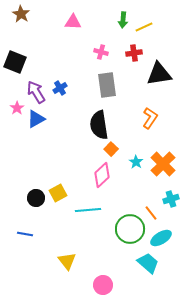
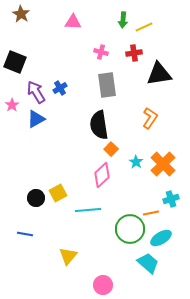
pink star: moved 5 px left, 3 px up
orange line: rotated 63 degrees counterclockwise
yellow triangle: moved 1 px right, 5 px up; rotated 18 degrees clockwise
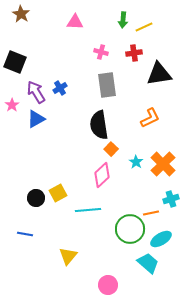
pink triangle: moved 2 px right
orange L-shape: rotated 30 degrees clockwise
cyan ellipse: moved 1 px down
pink circle: moved 5 px right
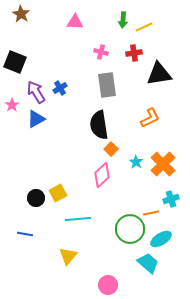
cyan line: moved 10 px left, 9 px down
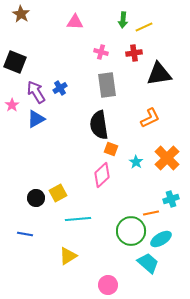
orange square: rotated 24 degrees counterclockwise
orange cross: moved 4 px right, 6 px up
green circle: moved 1 px right, 2 px down
yellow triangle: rotated 18 degrees clockwise
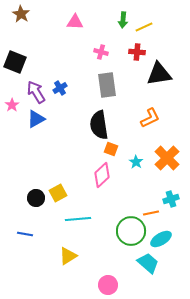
red cross: moved 3 px right, 1 px up; rotated 14 degrees clockwise
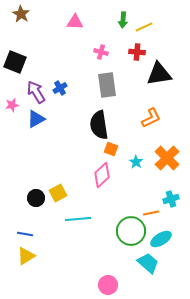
pink star: rotated 24 degrees clockwise
orange L-shape: moved 1 px right
yellow triangle: moved 42 px left
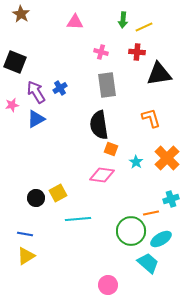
orange L-shape: rotated 80 degrees counterclockwise
pink diamond: rotated 50 degrees clockwise
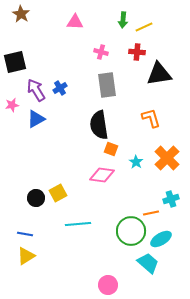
black square: rotated 35 degrees counterclockwise
purple arrow: moved 2 px up
cyan line: moved 5 px down
